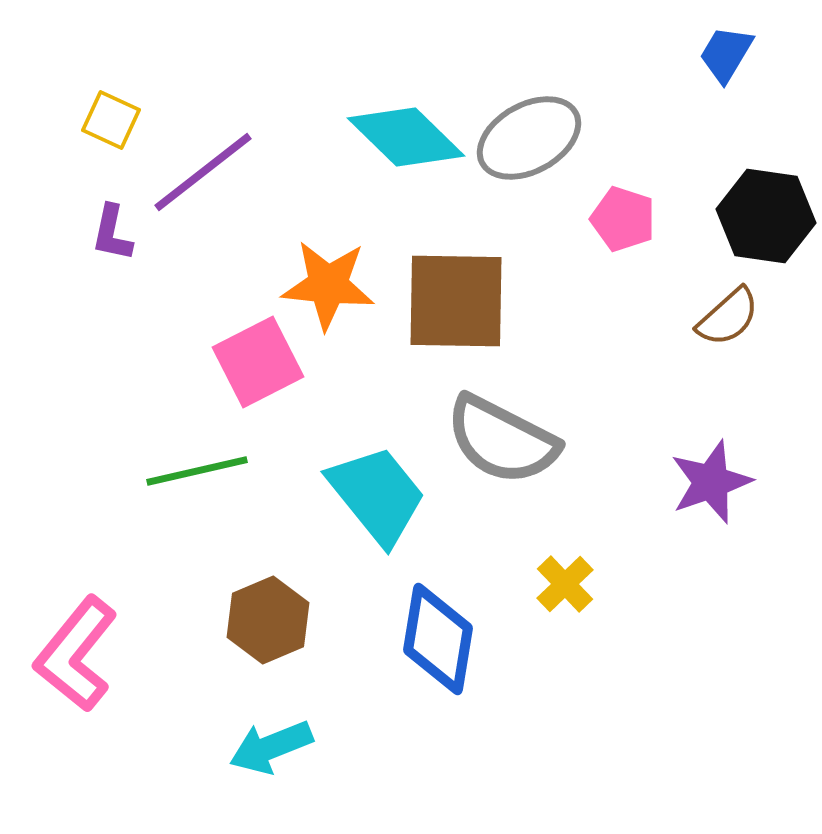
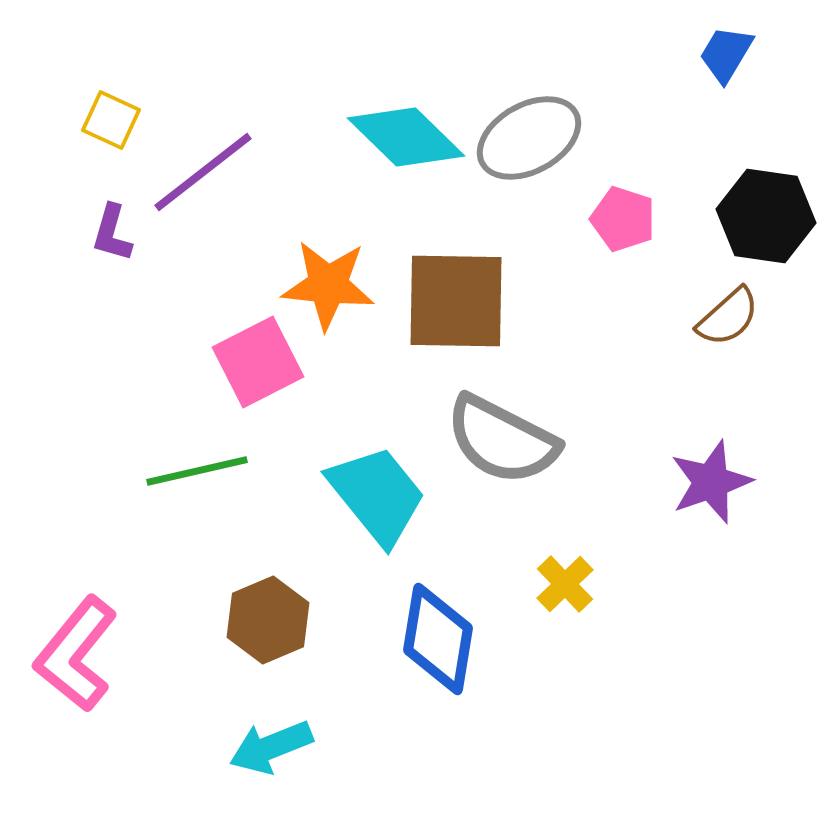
purple L-shape: rotated 4 degrees clockwise
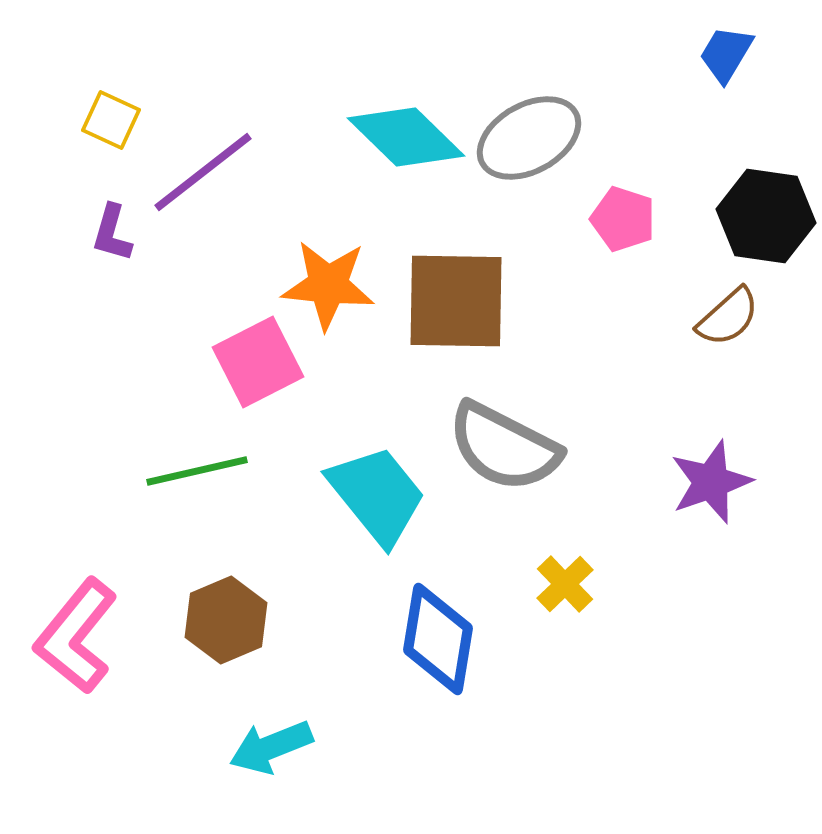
gray semicircle: moved 2 px right, 7 px down
brown hexagon: moved 42 px left
pink L-shape: moved 18 px up
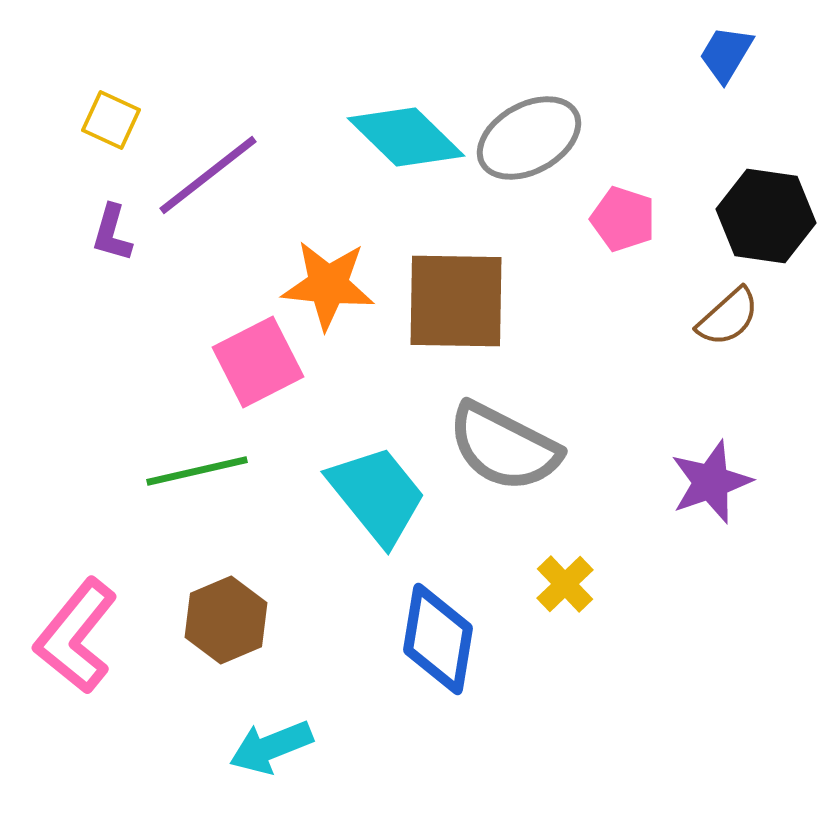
purple line: moved 5 px right, 3 px down
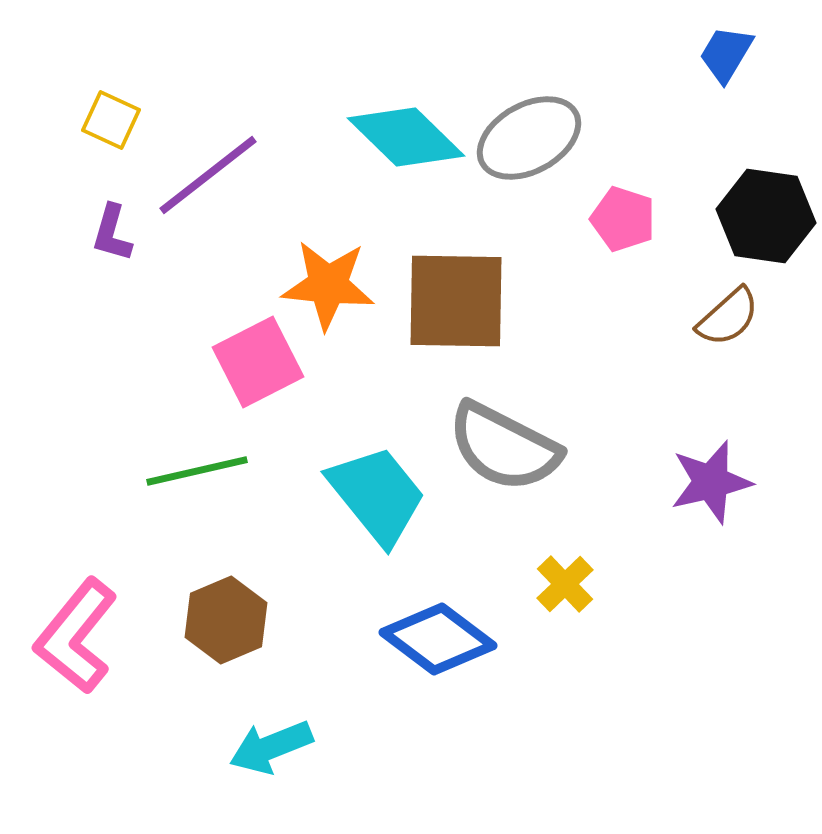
purple star: rotated 6 degrees clockwise
blue diamond: rotated 62 degrees counterclockwise
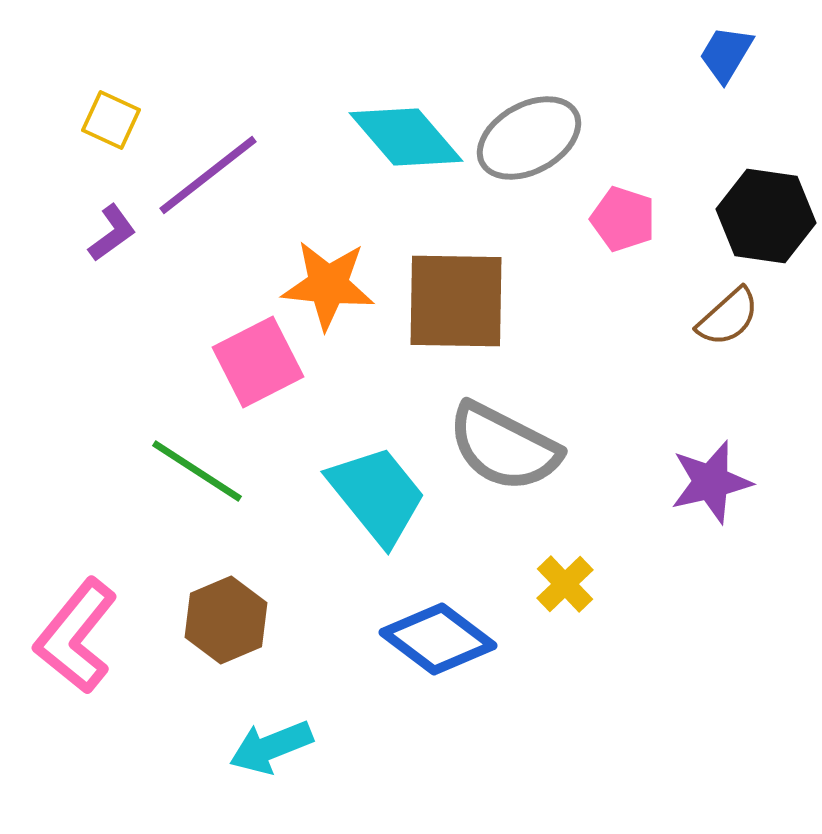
cyan diamond: rotated 5 degrees clockwise
purple L-shape: rotated 142 degrees counterclockwise
green line: rotated 46 degrees clockwise
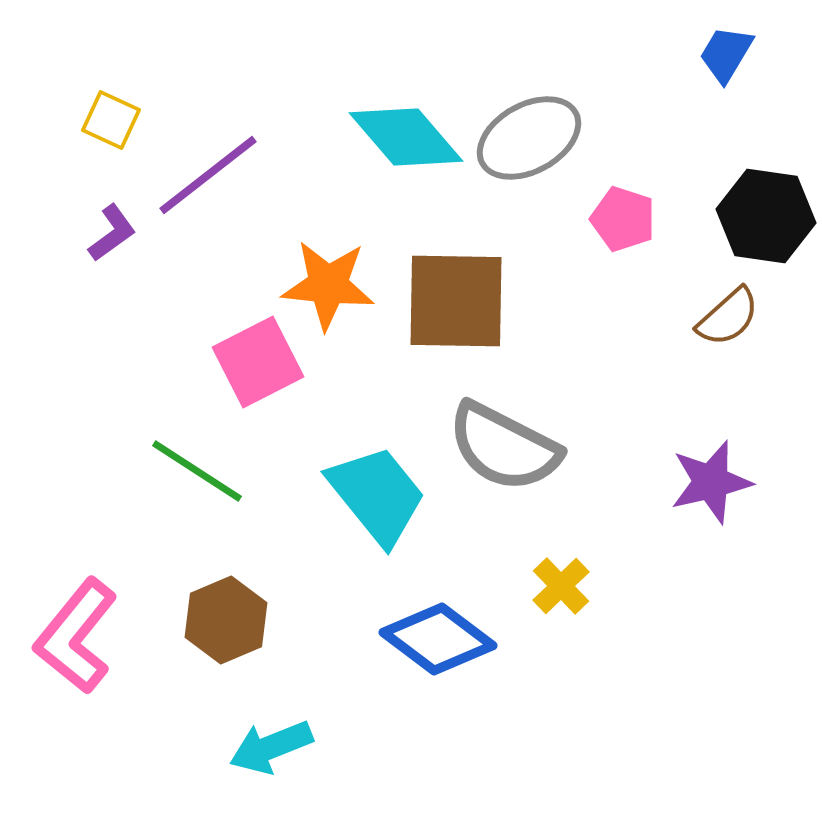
yellow cross: moved 4 px left, 2 px down
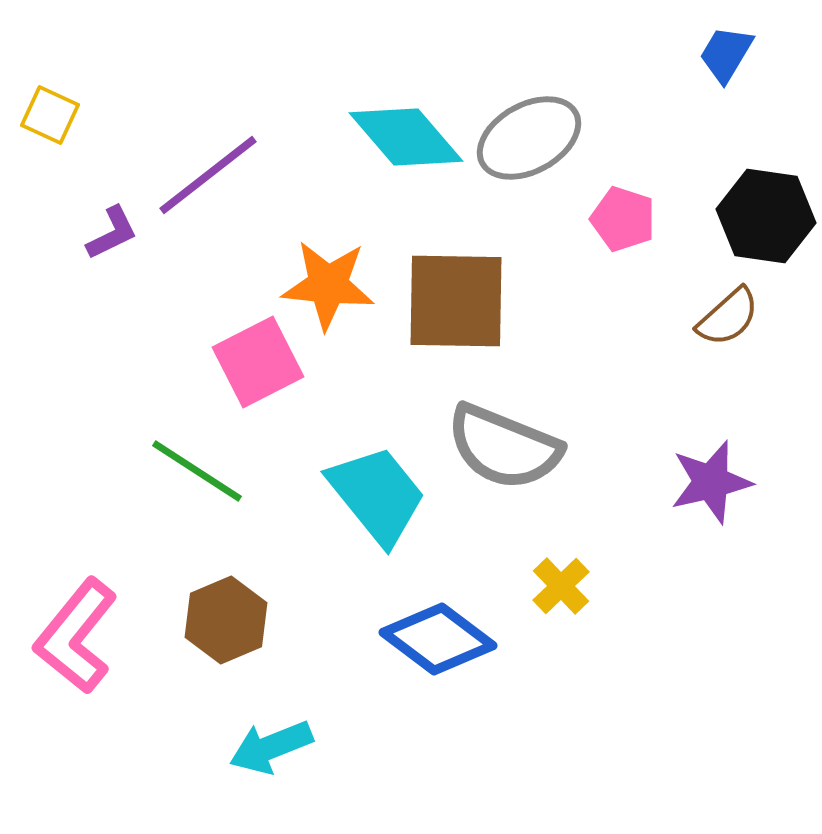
yellow square: moved 61 px left, 5 px up
purple L-shape: rotated 10 degrees clockwise
gray semicircle: rotated 5 degrees counterclockwise
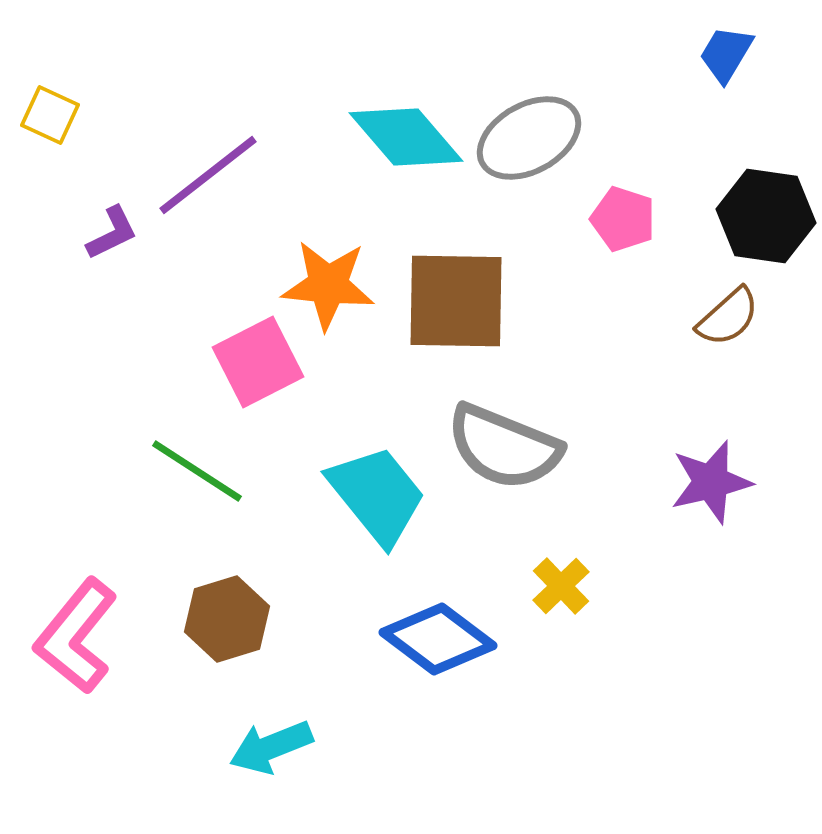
brown hexagon: moved 1 px right, 1 px up; rotated 6 degrees clockwise
